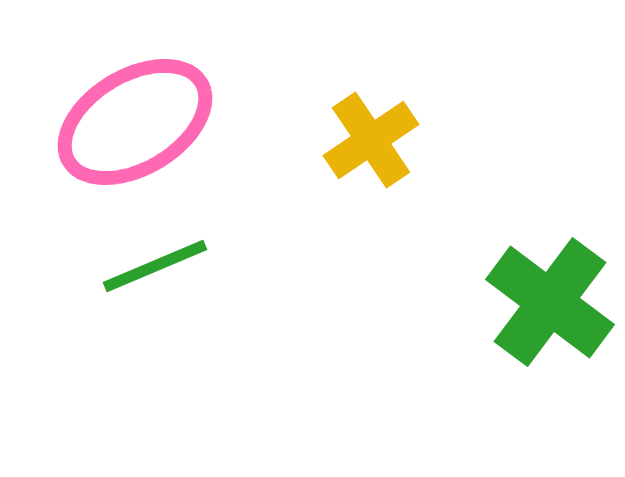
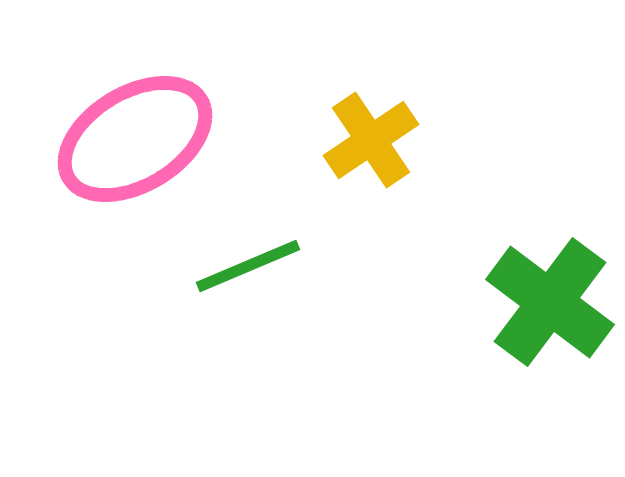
pink ellipse: moved 17 px down
green line: moved 93 px right
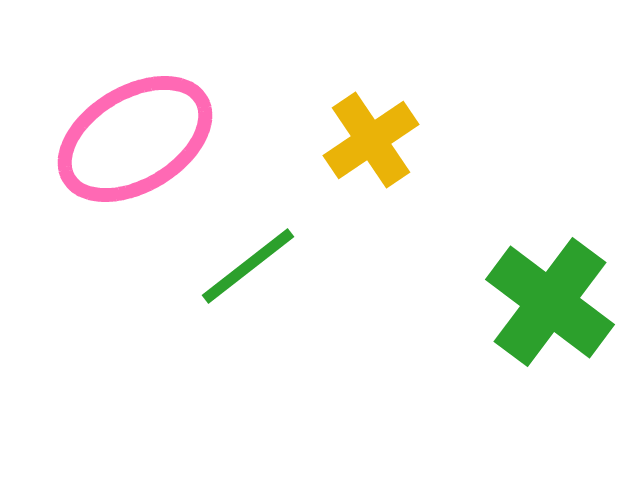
green line: rotated 15 degrees counterclockwise
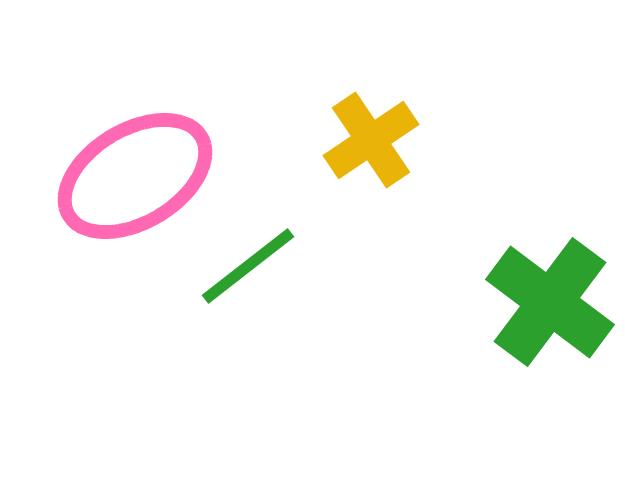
pink ellipse: moved 37 px down
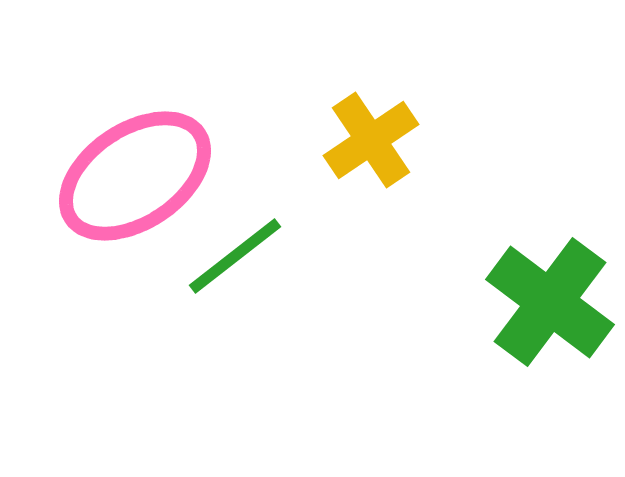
pink ellipse: rotated 3 degrees counterclockwise
green line: moved 13 px left, 10 px up
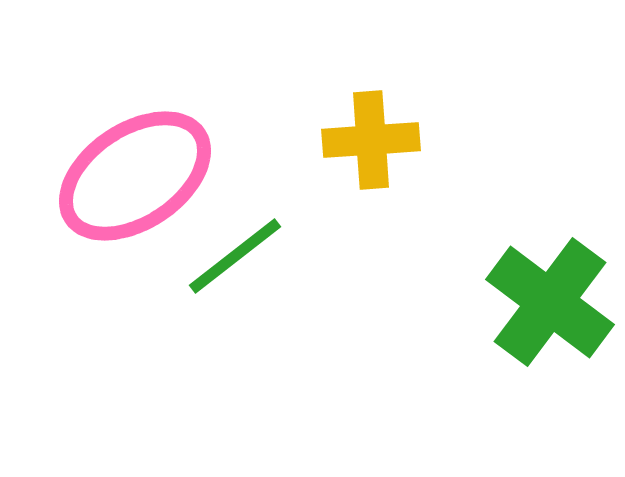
yellow cross: rotated 30 degrees clockwise
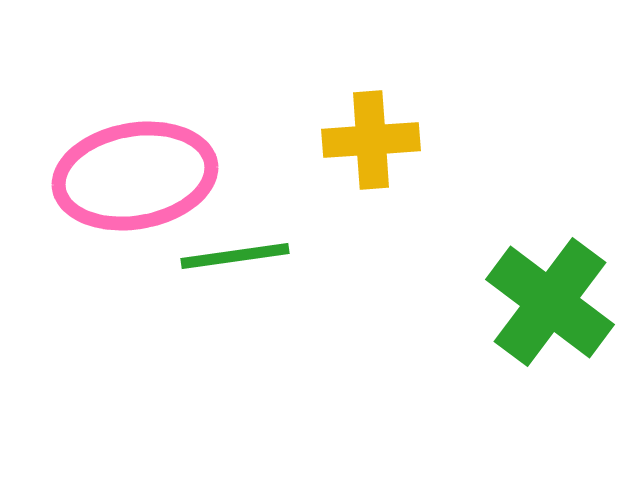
pink ellipse: rotated 24 degrees clockwise
green line: rotated 30 degrees clockwise
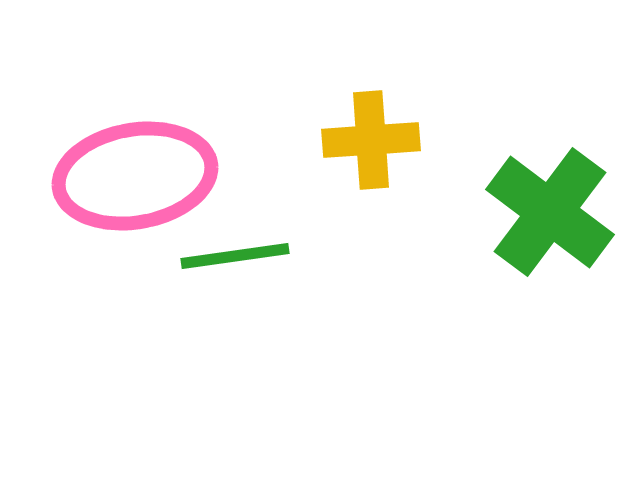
green cross: moved 90 px up
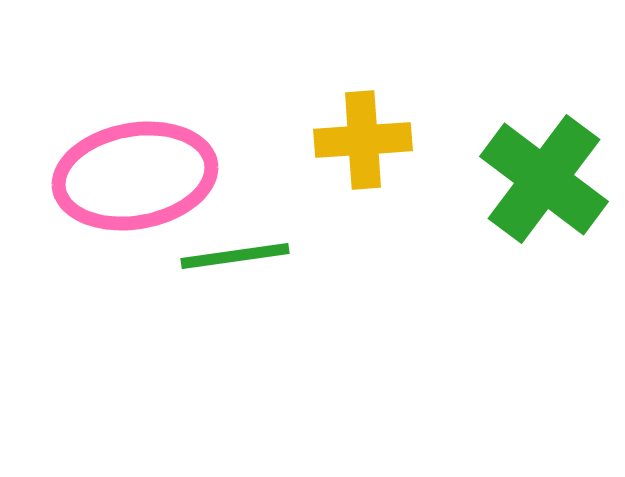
yellow cross: moved 8 px left
green cross: moved 6 px left, 33 px up
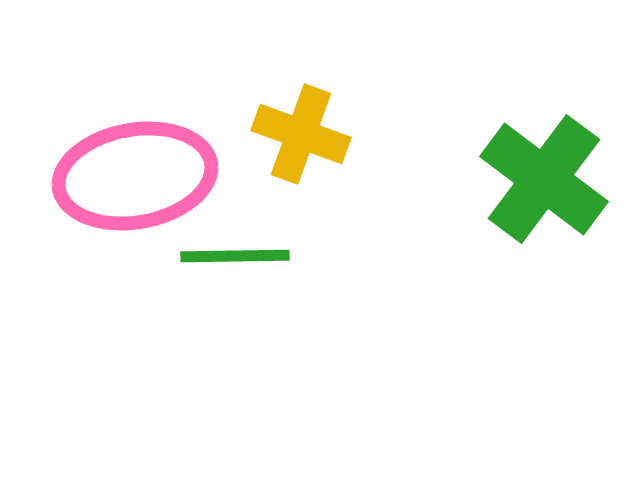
yellow cross: moved 62 px left, 6 px up; rotated 24 degrees clockwise
green line: rotated 7 degrees clockwise
